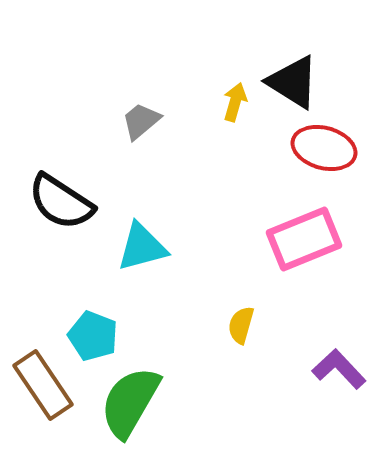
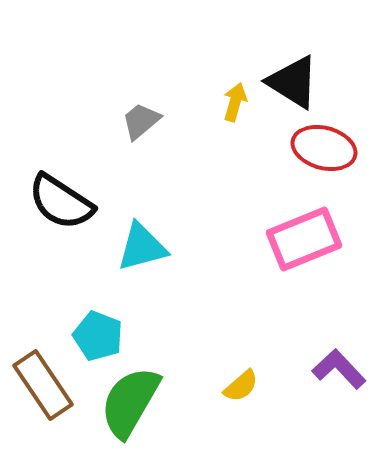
yellow semicircle: moved 61 px down; rotated 147 degrees counterclockwise
cyan pentagon: moved 5 px right
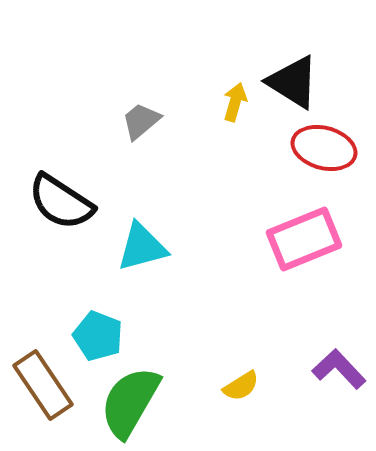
yellow semicircle: rotated 9 degrees clockwise
